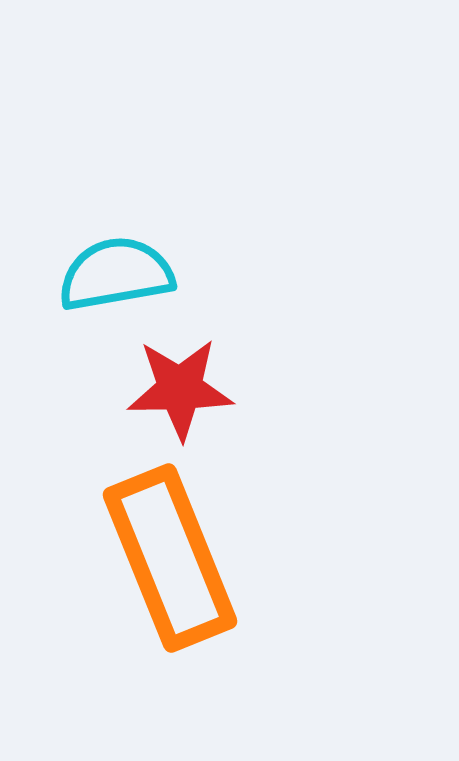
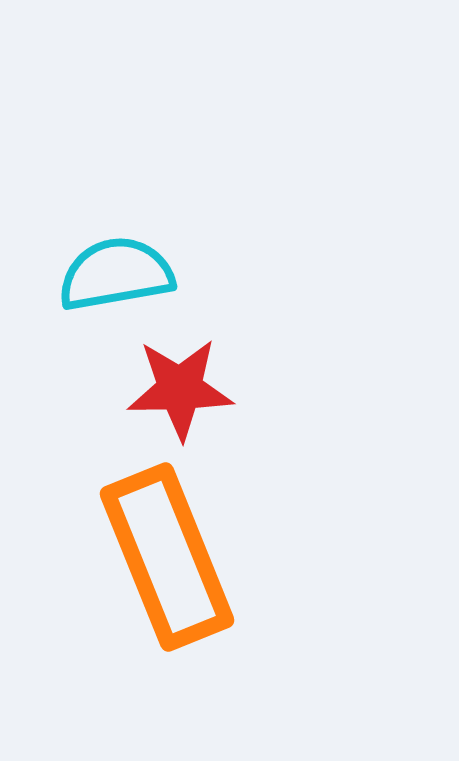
orange rectangle: moved 3 px left, 1 px up
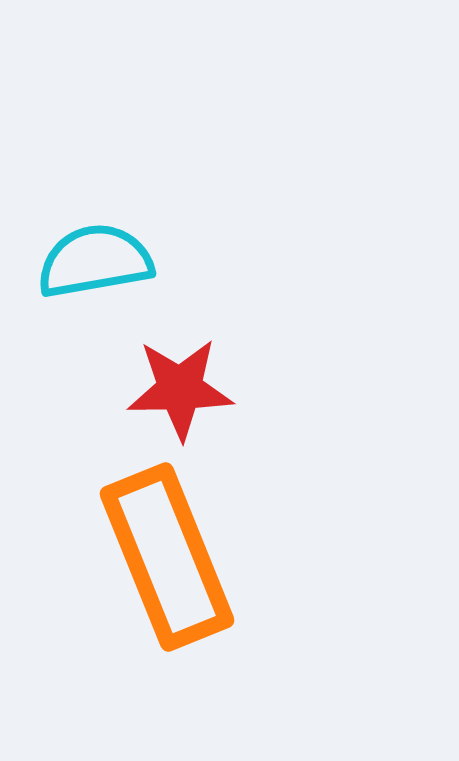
cyan semicircle: moved 21 px left, 13 px up
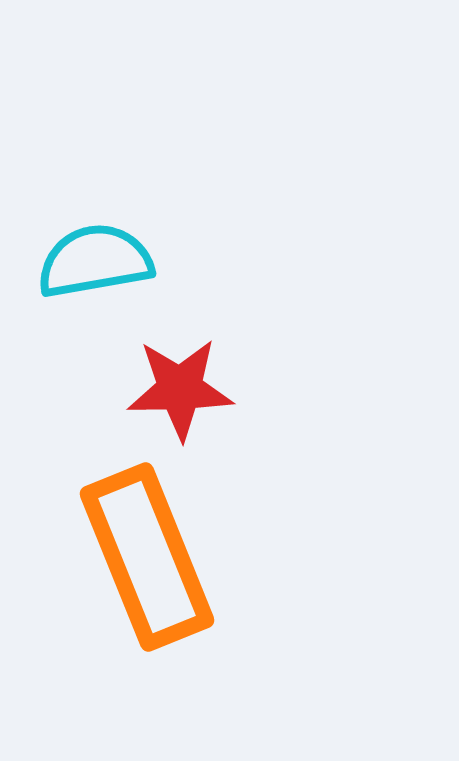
orange rectangle: moved 20 px left
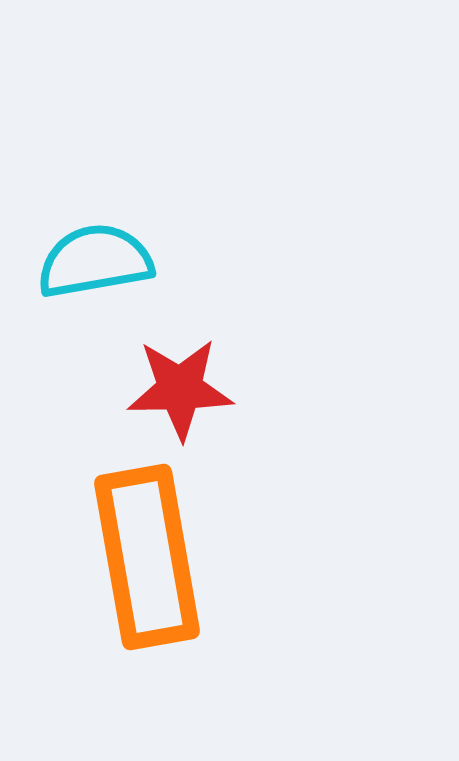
orange rectangle: rotated 12 degrees clockwise
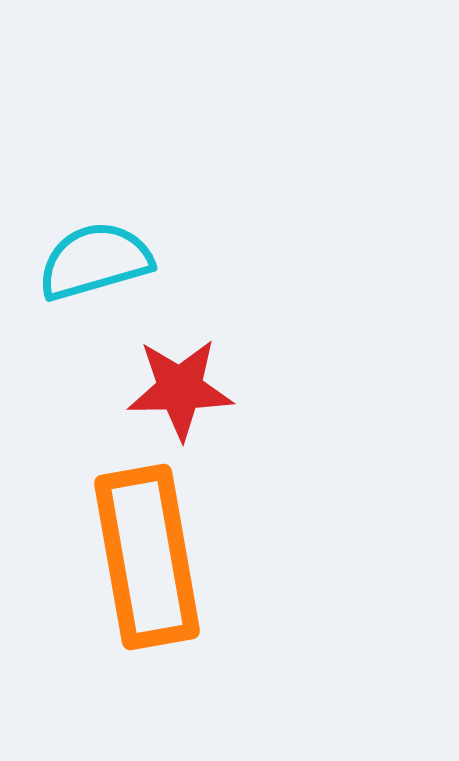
cyan semicircle: rotated 6 degrees counterclockwise
